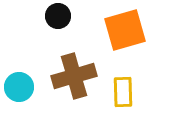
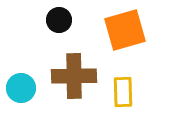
black circle: moved 1 px right, 4 px down
brown cross: rotated 15 degrees clockwise
cyan circle: moved 2 px right, 1 px down
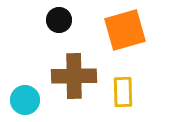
cyan circle: moved 4 px right, 12 px down
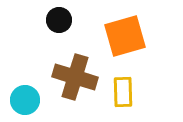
orange square: moved 6 px down
brown cross: moved 1 px right, 1 px down; rotated 18 degrees clockwise
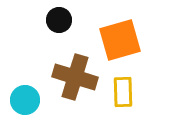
orange square: moved 5 px left, 4 px down
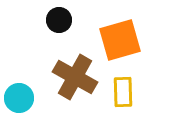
brown cross: rotated 12 degrees clockwise
cyan circle: moved 6 px left, 2 px up
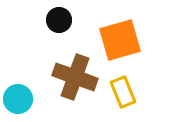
brown cross: rotated 9 degrees counterclockwise
yellow rectangle: rotated 20 degrees counterclockwise
cyan circle: moved 1 px left, 1 px down
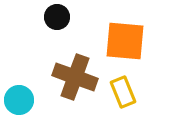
black circle: moved 2 px left, 3 px up
orange square: moved 5 px right, 1 px down; rotated 21 degrees clockwise
cyan circle: moved 1 px right, 1 px down
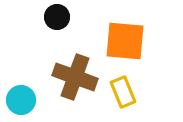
cyan circle: moved 2 px right
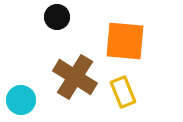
brown cross: rotated 12 degrees clockwise
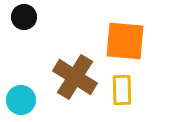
black circle: moved 33 px left
yellow rectangle: moved 1 px left, 2 px up; rotated 20 degrees clockwise
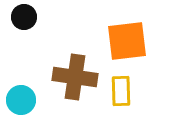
orange square: moved 2 px right; rotated 12 degrees counterclockwise
brown cross: rotated 24 degrees counterclockwise
yellow rectangle: moved 1 px left, 1 px down
